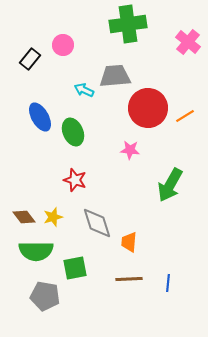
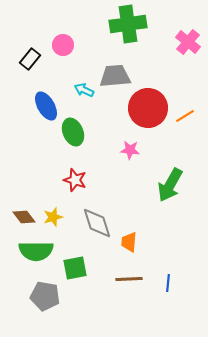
blue ellipse: moved 6 px right, 11 px up
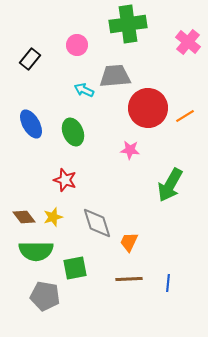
pink circle: moved 14 px right
blue ellipse: moved 15 px left, 18 px down
red star: moved 10 px left
orange trapezoid: rotated 20 degrees clockwise
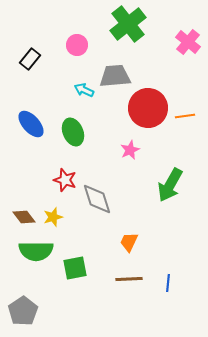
green cross: rotated 30 degrees counterclockwise
orange line: rotated 24 degrees clockwise
blue ellipse: rotated 12 degrees counterclockwise
pink star: rotated 30 degrees counterclockwise
gray diamond: moved 24 px up
gray pentagon: moved 22 px left, 15 px down; rotated 28 degrees clockwise
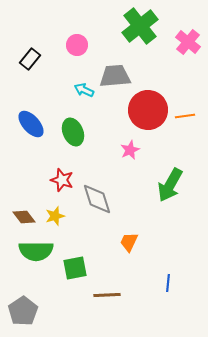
green cross: moved 12 px right, 2 px down
red circle: moved 2 px down
red star: moved 3 px left
yellow star: moved 2 px right, 1 px up
brown line: moved 22 px left, 16 px down
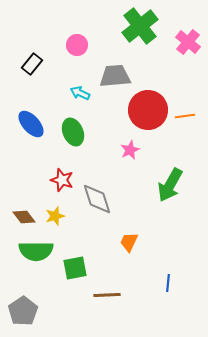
black rectangle: moved 2 px right, 5 px down
cyan arrow: moved 4 px left, 3 px down
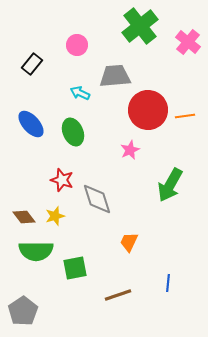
brown line: moved 11 px right; rotated 16 degrees counterclockwise
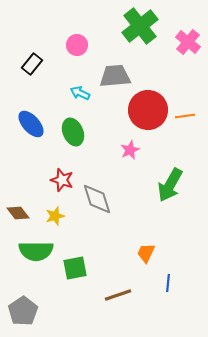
brown diamond: moved 6 px left, 4 px up
orange trapezoid: moved 17 px right, 11 px down
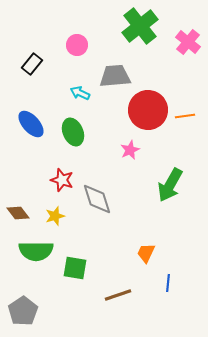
green square: rotated 20 degrees clockwise
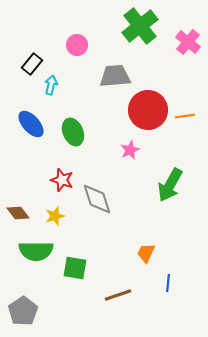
cyan arrow: moved 29 px left, 8 px up; rotated 78 degrees clockwise
